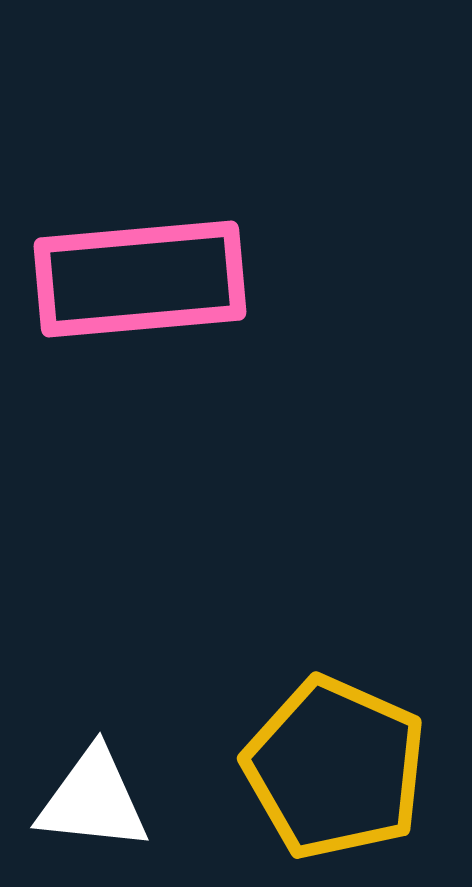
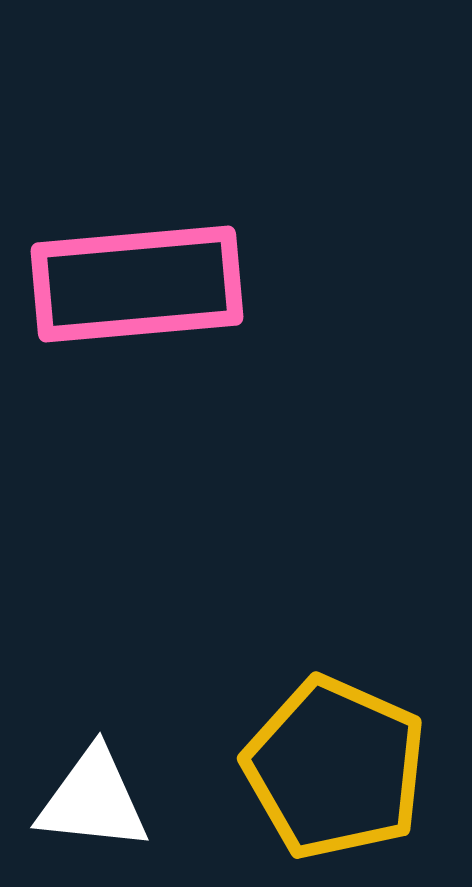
pink rectangle: moved 3 px left, 5 px down
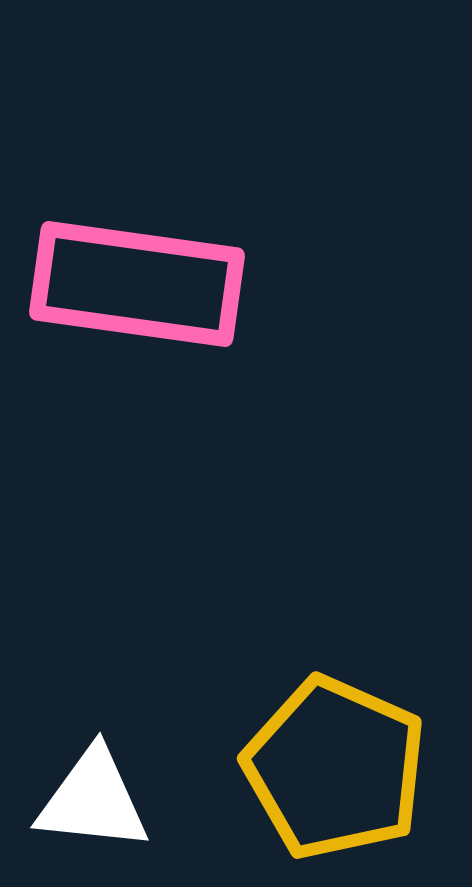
pink rectangle: rotated 13 degrees clockwise
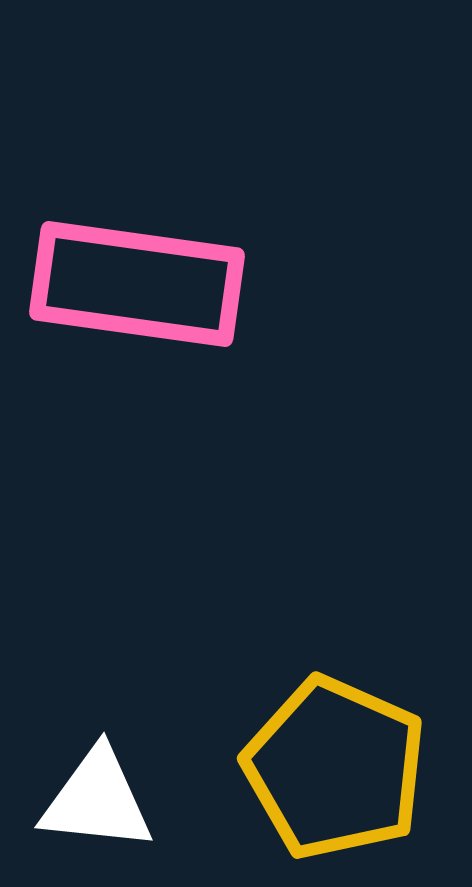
white triangle: moved 4 px right
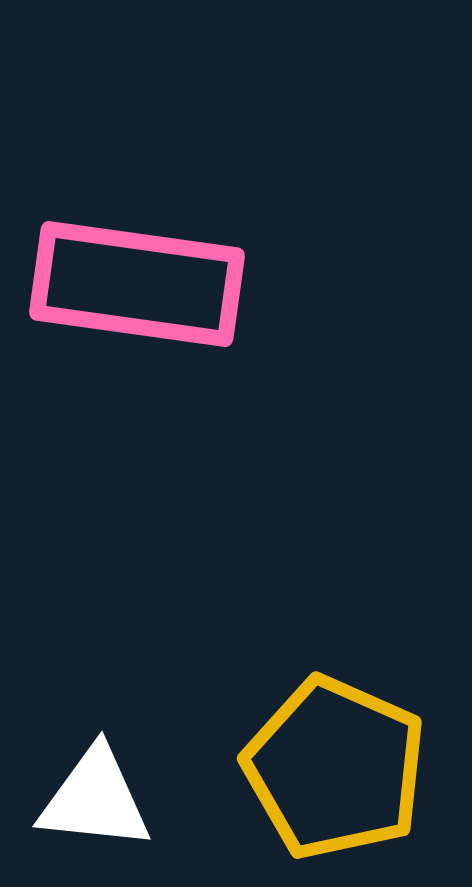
white triangle: moved 2 px left, 1 px up
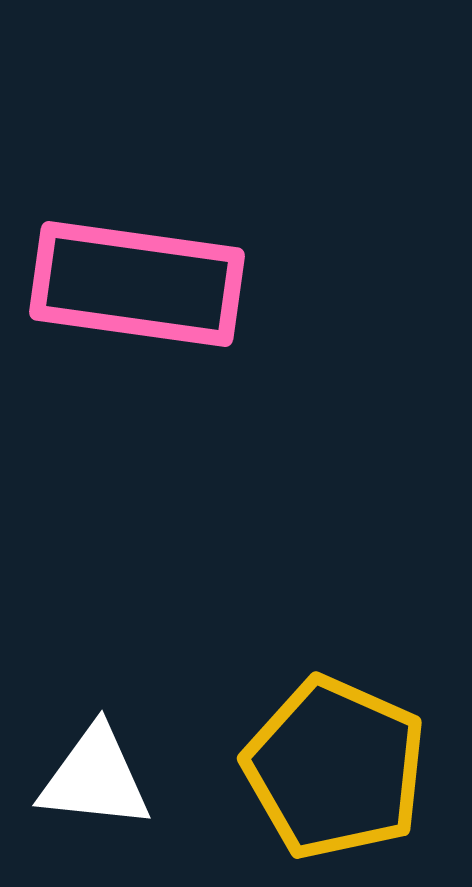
white triangle: moved 21 px up
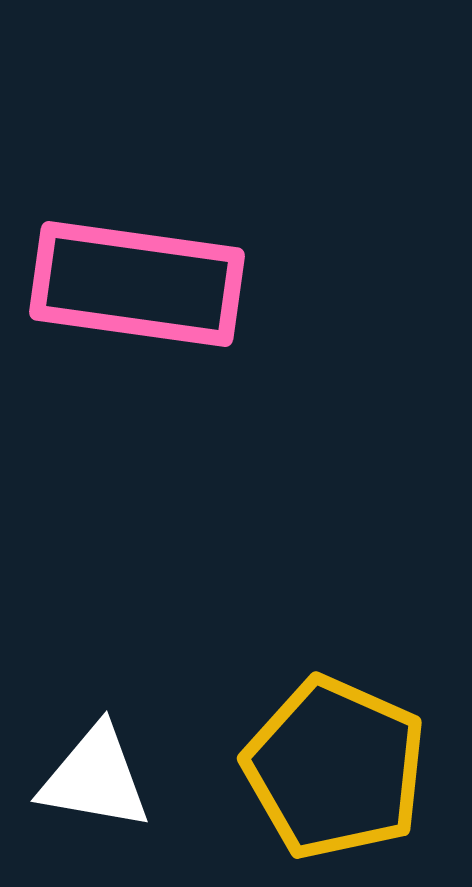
white triangle: rotated 4 degrees clockwise
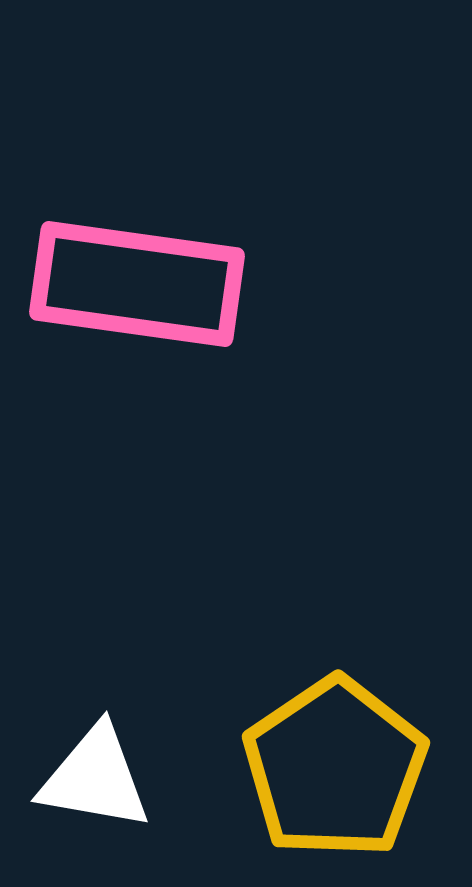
yellow pentagon: rotated 14 degrees clockwise
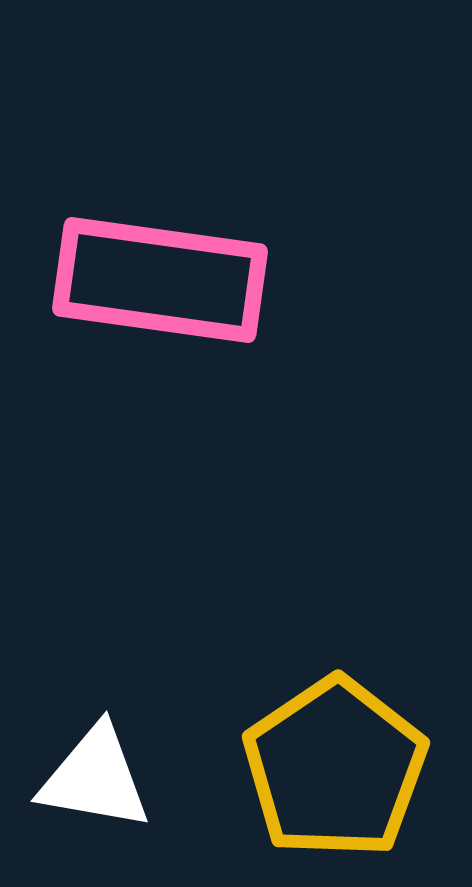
pink rectangle: moved 23 px right, 4 px up
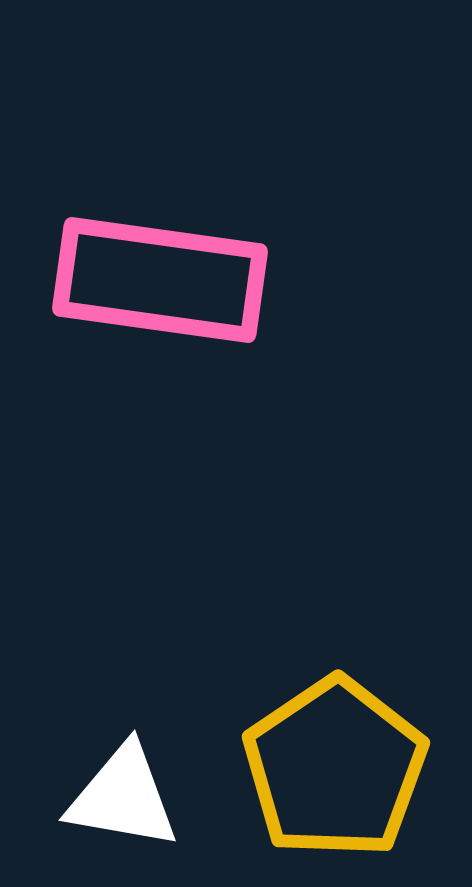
white triangle: moved 28 px right, 19 px down
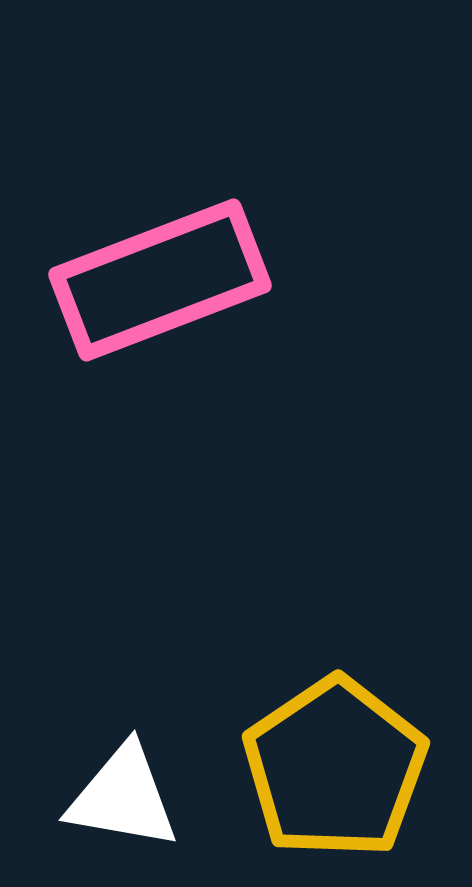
pink rectangle: rotated 29 degrees counterclockwise
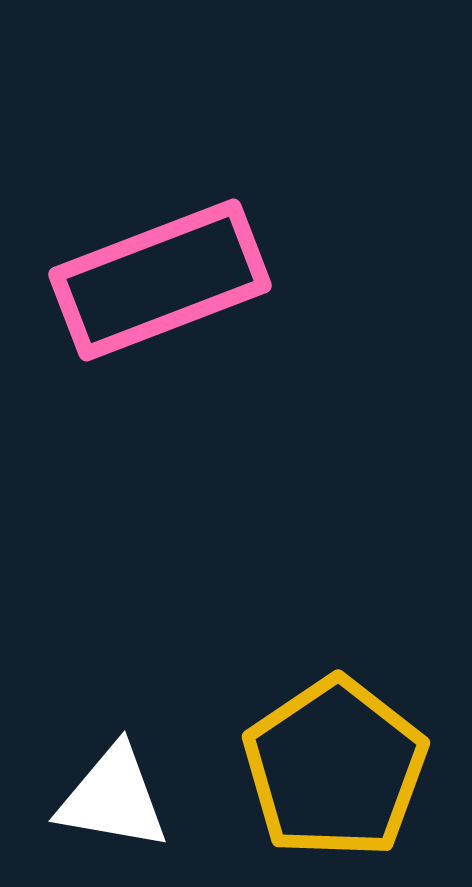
white triangle: moved 10 px left, 1 px down
